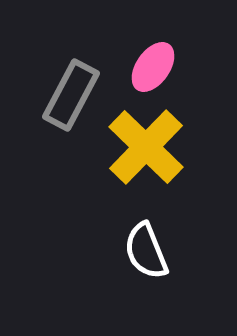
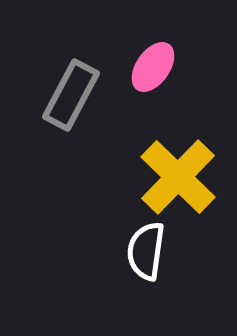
yellow cross: moved 32 px right, 30 px down
white semicircle: rotated 30 degrees clockwise
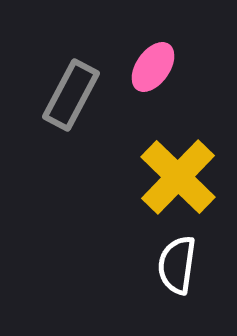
white semicircle: moved 31 px right, 14 px down
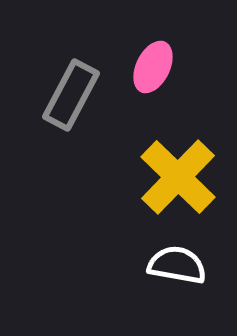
pink ellipse: rotated 9 degrees counterclockwise
white semicircle: rotated 92 degrees clockwise
